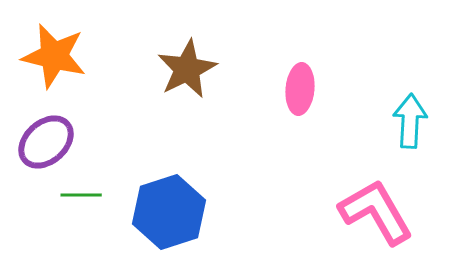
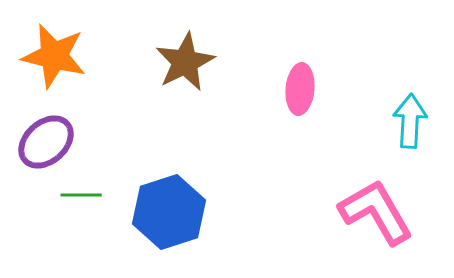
brown star: moved 2 px left, 7 px up
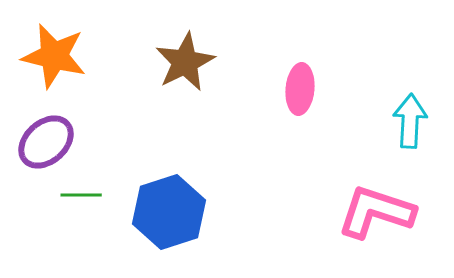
pink L-shape: rotated 42 degrees counterclockwise
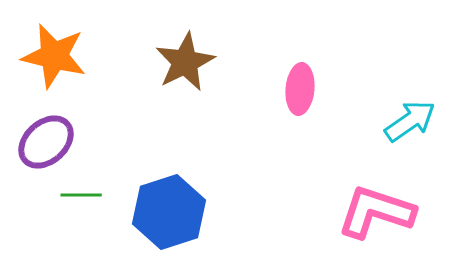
cyan arrow: rotated 52 degrees clockwise
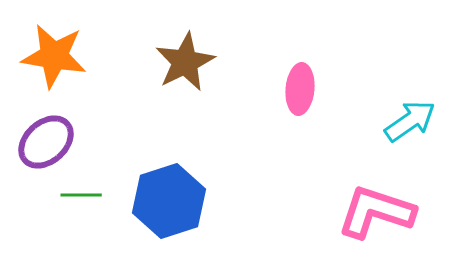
orange star: rotated 4 degrees counterclockwise
blue hexagon: moved 11 px up
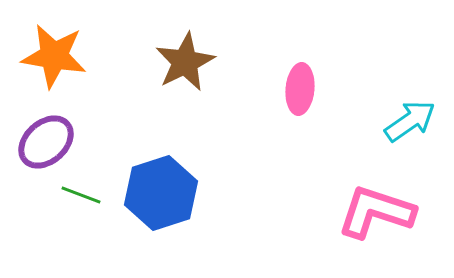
green line: rotated 21 degrees clockwise
blue hexagon: moved 8 px left, 8 px up
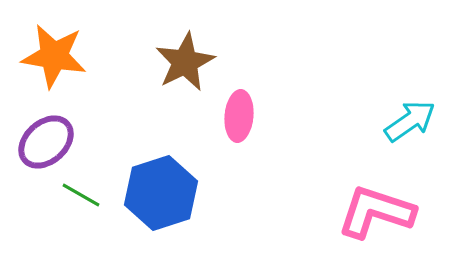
pink ellipse: moved 61 px left, 27 px down
green line: rotated 9 degrees clockwise
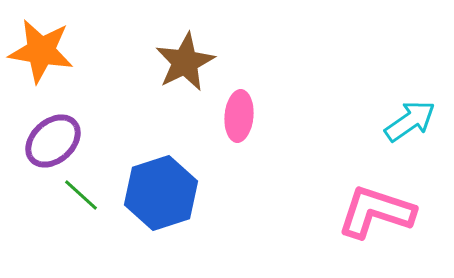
orange star: moved 13 px left, 5 px up
purple ellipse: moved 7 px right, 1 px up
green line: rotated 12 degrees clockwise
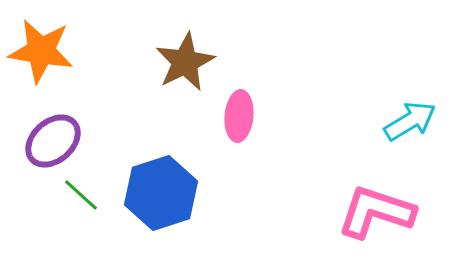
cyan arrow: rotated 4 degrees clockwise
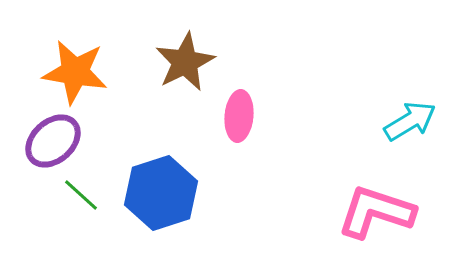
orange star: moved 34 px right, 21 px down
